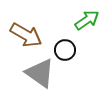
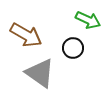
green arrow: moved 1 px right; rotated 60 degrees clockwise
black circle: moved 8 px right, 2 px up
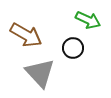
gray triangle: rotated 12 degrees clockwise
